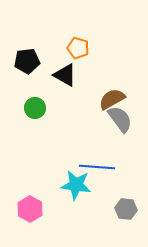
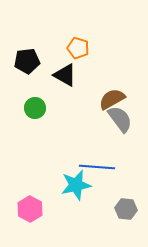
cyan star: rotated 20 degrees counterclockwise
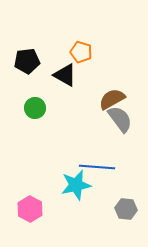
orange pentagon: moved 3 px right, 4 px down
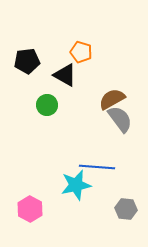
green circle: moved 12 px right, 3 px up
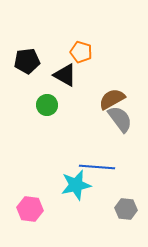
pink hexagon: rotated 20 degrees counterclockwise
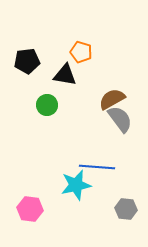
black triangle: rotated 20 degrees counterclockwise
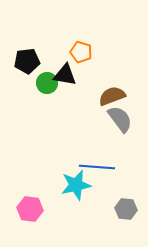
brown semicircle: moved 3 px up; rotated 8 degrees clockwise
green circle: moved 22 px up
